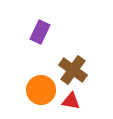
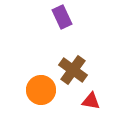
purple rectangle: moved 22 px right, 15 px up; rotated 50 degrees counterclockwise
red triangle: moved 20 px right
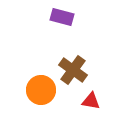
purple rectangle: rotated 50 degrees counterclockwise
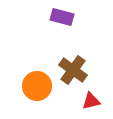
orange circle: moved 4 px left, 4 px up
red triangle: rotated 24 degrees counterclockwise
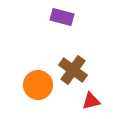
orange circle: moved 1 px right, 1 px up
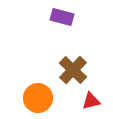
brown cross: rotated 8 degrees clockwise
orange circle: moved 13 px down
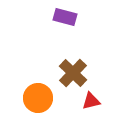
purple rectangle: moved 3 px right
brown cross: moved 3 px down
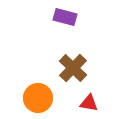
brown cross: moved 5 px up
red triangle: moved 2 px left, 2 px down; rotated 24 degrees clockwise
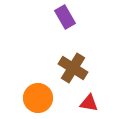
purple rectangle: rotated 45 degrees clockwise
brown cross: rotated 12 degrees counterclockwise
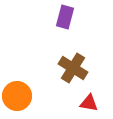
purple rectangle: rotated 45 degrees clockwise
orange circle: moved 21 px left, 2 px up
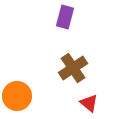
brown cross: rotated 24 degrees clockwise
red triangle: rotated 30 degrees clockwise
